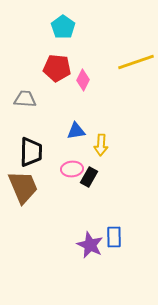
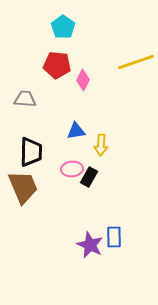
red pentagon: moved 3 px up
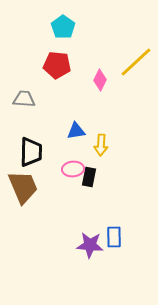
yellow line: rotated 24 degrees counterclockwise
pink diamond: moved 17 px right
gray trapezoid: moved 1 px left
pink ellipse: moved 1 px right
black rectangle: rotated 18 degrees counterclockwise
purple star: rotated 20 degrees counterclockwise
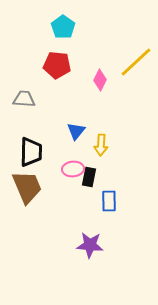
blue triangle: rotated 42 degrees counterclockwise
brown trapezoid: moved 4 px right
blue rectangle: moved 5 px left, 36 px up
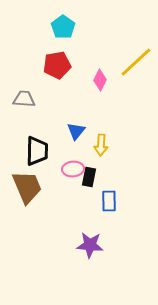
red pentagon: rotated 16 degrees counterclockwise
black trapezoid: moved 6 px right, 1 px up
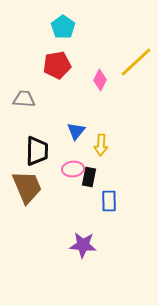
purple star: moved 7 px left
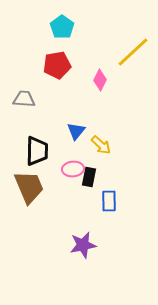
cyan pentagon: moved 1 px left
yellow line: moved 3 px left, 10 px up
yellow arrow: rotated 50 degrees counterclockwise
brown trapezoid: moved 2 px right
purple star: rotated 16 degrees counterclockwise
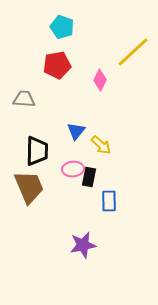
cyan pentagon: rotated 15 degrees counterclockwise
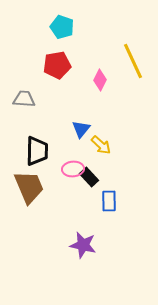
yellow line: moved 9 px down; rotated 72 degrees counterclockwise
blue triangle: moved 5 px right, 2 px up
black rectangle: rotated 54 degrees counterclockwise
purple star: rotated 24 degrees clockwise
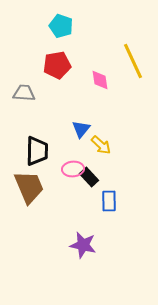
cyan pentagon: moved 1 px left, 1 px up
pink diamond: rotated 35 degrees counterclockwise
gray trapezoid: moved 6 px up
